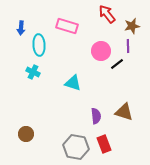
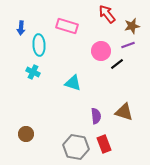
purple line: moved 1 px up; rotated 72 degrees clockwise
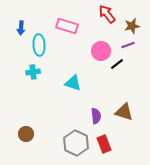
cyan cross: rotated 32 degrees counterclockwise
gray hexagon: moved 4 px up; rotated 15 degrees clockwise
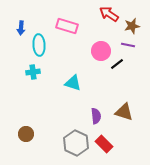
red arrow: moved 2 px right; rotated 18 degrees counterclockwise
purple line: rotated 32 degrees clockwise
red rectangle: rotated 24 degrees counterclockwise
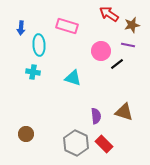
brown star: moved 1 px up
cyan cross: rotated 16 degrees clockwise
cyan triangle: moved 5 px up
